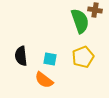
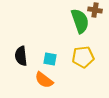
yellow pentagon: rotated 15 degrees clockwise
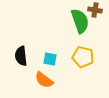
yellow pentagon: rotated 20 degrees clockwise
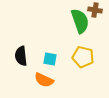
orange semicircle: rotated 12 degrees counterclockwise
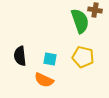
black semicircle: moved 1 px left
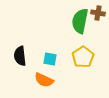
brown cross: moved 3 px right, 3 px down
green semicircle: rotated 150 degrees counterclockwise
yellow pentagon: rotated 25 degrees clockwise
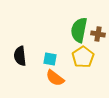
brown cross: moved 21 px down
green semicircle: moved 1 px left, 9 px down
orange semicircle: moved 11 px right, 2 px up; rotated 12 degrees clockwise
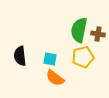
yellow pentagon: rotated 20 degrees clockwise
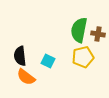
cyan square: moved 2 px left, 2 px down; rotated 16 degrees clockwise
orange semicircle: moved 29 px left, 1 px up
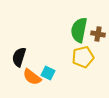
black semicircle: moved 1 px left, 1 px down; rotated 24 degrees clockwise
cyan square: moved 12 px down
orange semicircle: moved 6 px right
